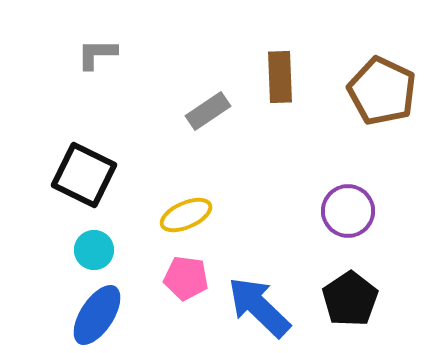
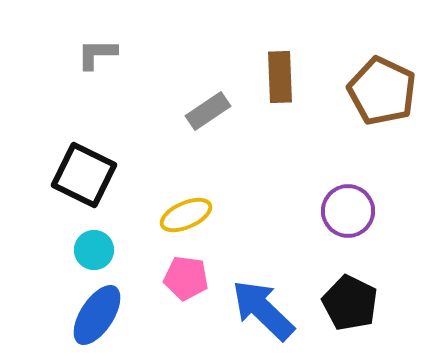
black pentagon: moved 4 px down; rotated 12 degrees counterclockwise
blue arrow: moved 4 px right, 3 px down
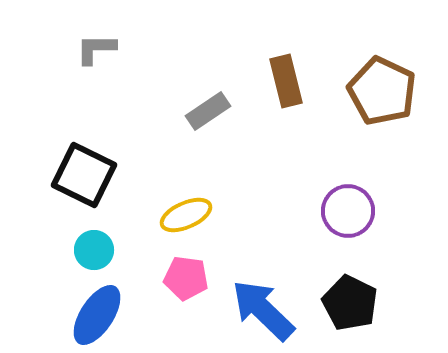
gray L-shape: moved 1 px left, 5 px up
brown rectangle: moved 6 px right, 4 px down; rotated 12 degrees counterclockwise
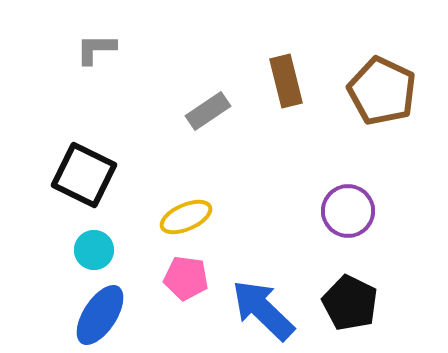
yellow ellipse: moved 2 px down
blue ellipse: moved 3 px right
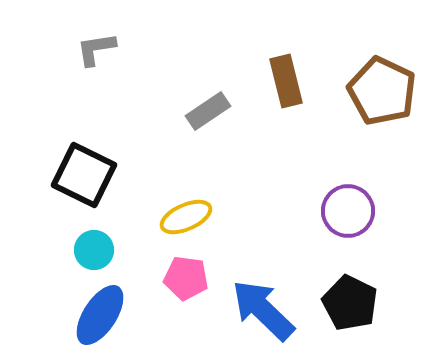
gray L-shape: rotated 9 degrees counterclockwise
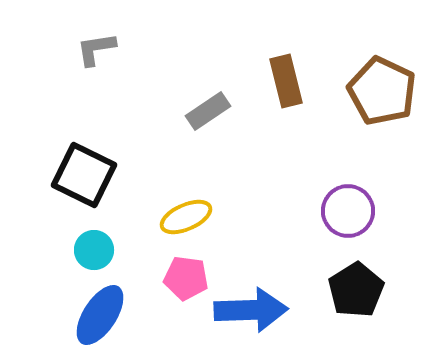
black pentagon: moved 6 px right, 13 px up; rotated 14 degrees clockwise
blue arrow: moved 12 px left; rotated 134 degrees clockwise
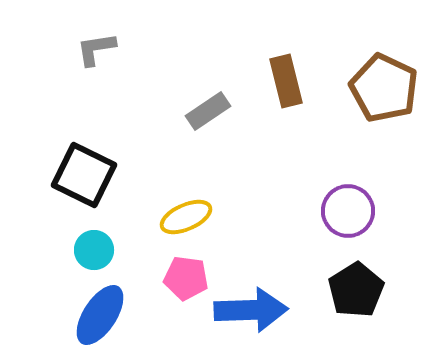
brown pentagon: moved 2 px right, 3 px up
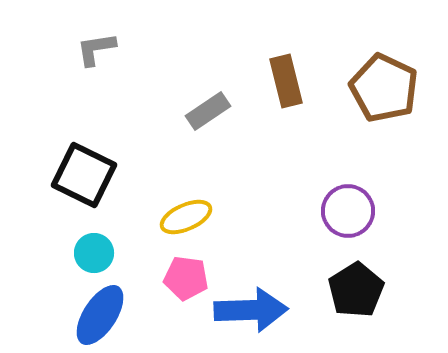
cyan circle: moved 3 px down
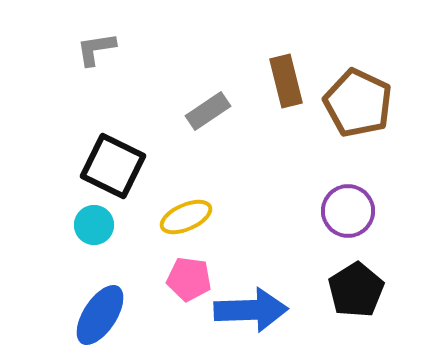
brown pentagon: moved 26 px left, 15 px down
black square: moved 29 px right, 9 px up
cyan circle: moved 28 px up
pink pentagon: moved 3 px right, 1 px down
